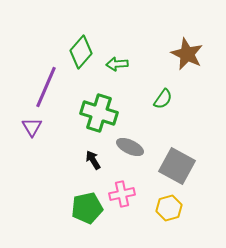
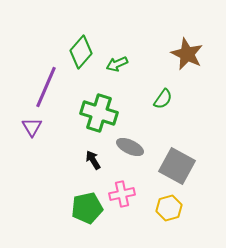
green arrow: rotated 20 degrees counterclockwise
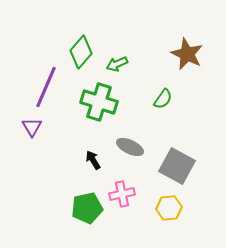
green cross: moved 11 px up
yellow hexagon: rotated 10 degrees clockwise
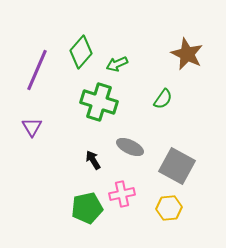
purple line: moved 9 px left, 17 px up
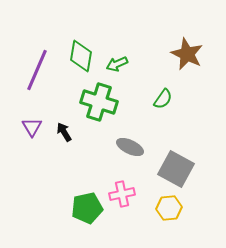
green diamond: moved 4 px down; rotated 32 degrees counterclockwise
black arrow: moved 29 px left, 28 px up
gray square: moved 1 px left, 3 px down
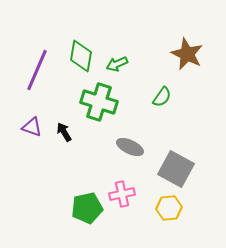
green semicircle: moved 1 px left, 2 px up
purple triangle: rotated 40 degrees counterclockwise
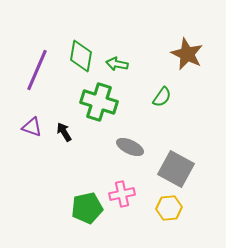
green arrow: rotated 35 degrees clockwise
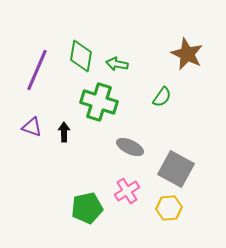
black arrow: rotated 30 degrees clockwise
pink cross: moved 5 px right, 3 px up; rotated 20 degrees counterclockwise
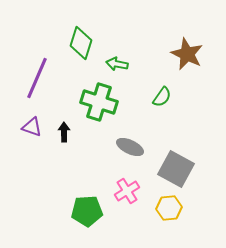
green diamond: moved 13 px up; rotated 8 degrees clockwise
purple line: moved 8 px down
green pentagon: moved 3 px down; rotated 8 degrees clockwise
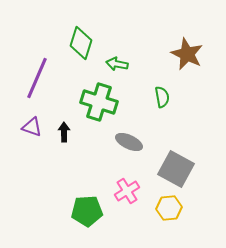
green semicircle: rotated 45 degrees counterclockwise
gray ellipse: moved 1 px left, 5 px up
